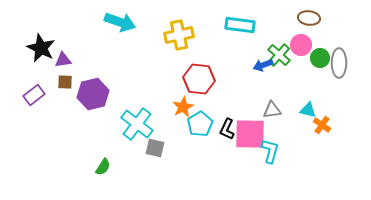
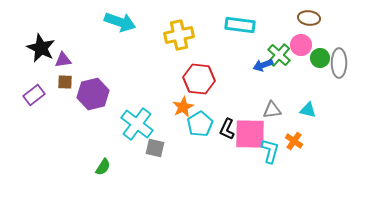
orange cross: moved 28 px left, 16 px down
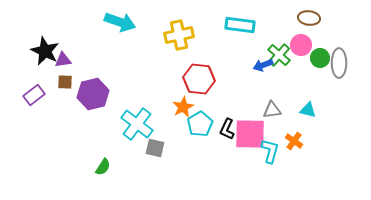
black star: moved 4 px right, 3 px down
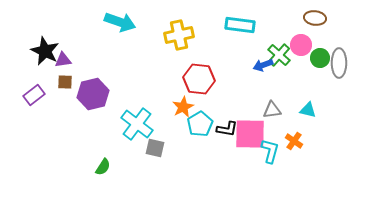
brown ellipse: moved 6 px right
black L-shape: rotated 105 degrees counterclockwise
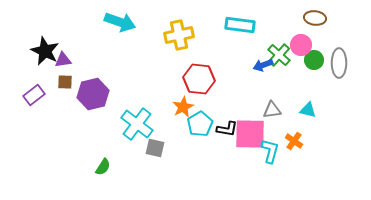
green circle: moved 6 px left, 2 px down
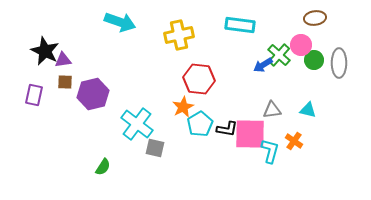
brown ellipse: rotated 15 degrees counterclockwise
blue arrow: rotated 12 degrees counterclockwise
purple rectangle: rotated 40 degrees counterclockwise
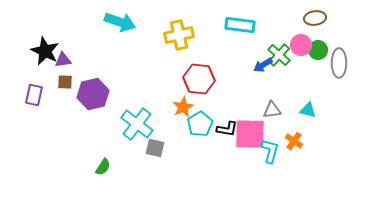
green circle: moved 4 px right, 10 px up
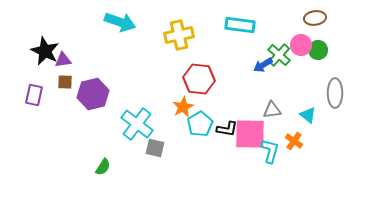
gray ellipse: moved 4 px left, 30 px down
cyan triangle: moved 5 px down; rotated 24 degrees clockwise
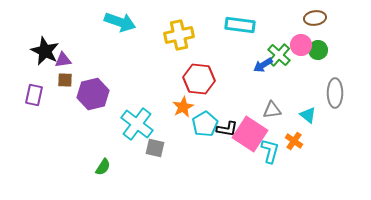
brown square: moved 2 px up
cyan pentagon: moved 5 px right
pink square: rotated 32 degrees clockwise
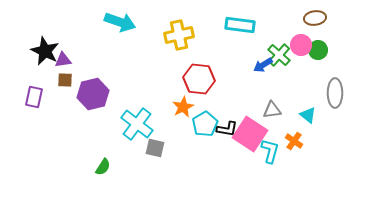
purple rectangle: moved 2 px down
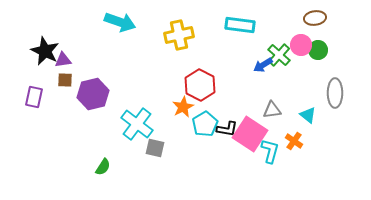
red hexagon: moved 1 px right, 6 px down; rotated 20 degrees clockwise
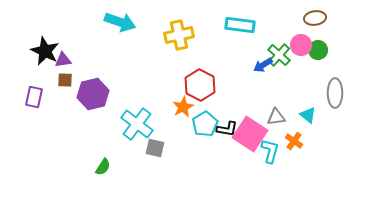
gray triangle: moved 4 px right, 7 px down
